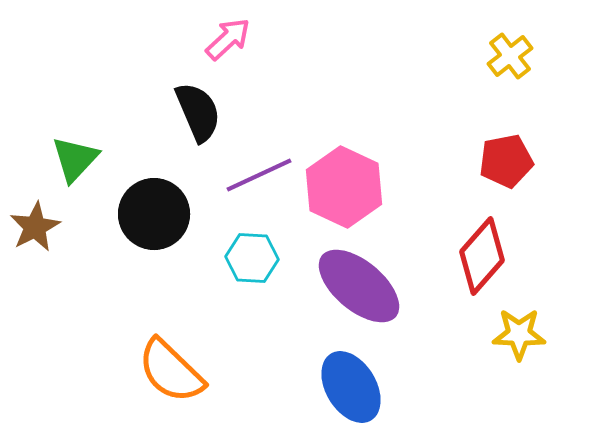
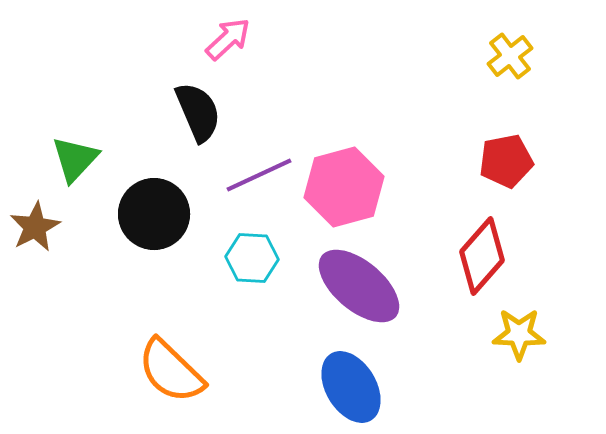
pink hexagon: rotated 20 degrees clockwise
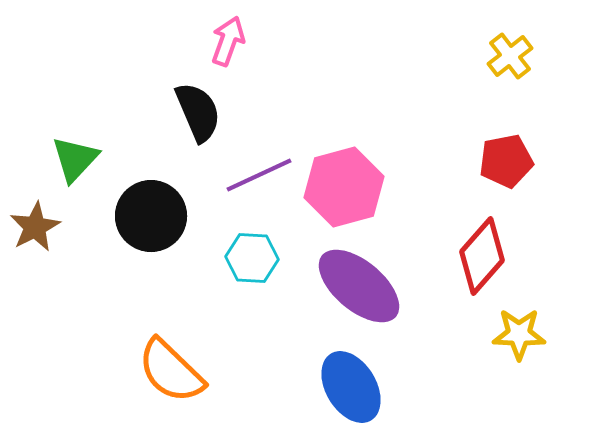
pink arrow: moved 2 px down; rotated 27 degrees counterclockwise
black circle: moved 3 px left, 2 px down
